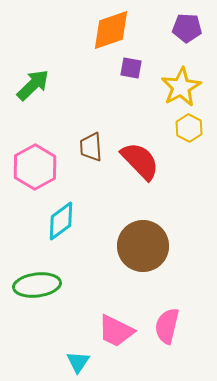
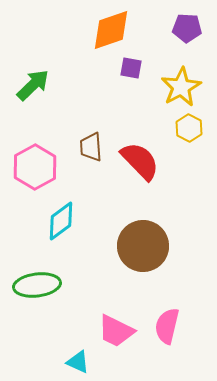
cyan triangle: rotated 40 degrees counterclockwise
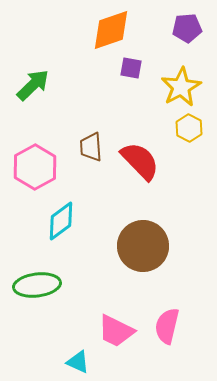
purple pentagon: rotated 8 degrees counterclockwise
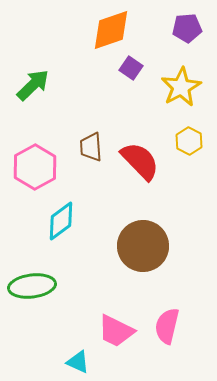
purple square: rotated 25 degrees clockwise
yellow hexagon: moved 13 px down
green ellipse: moved 5 px left, 1 px down
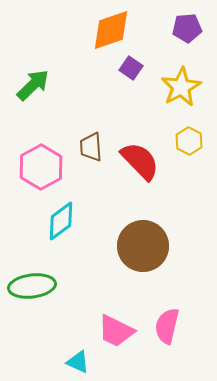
pink hexagon: moved 6 px right
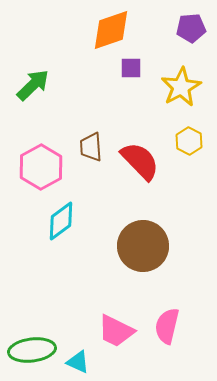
purple pentagon: moved 4 px right
purple square: rotated 35 degrees counterclockwise
green ellipse: moved 64 px down
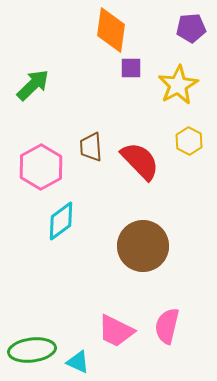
orange diamond: rotated 63 degrees counterclockwise
yellow star: moved 3 px left, 2 px up
